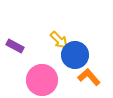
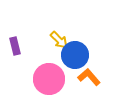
purple rectangle: rotated 48 degrees clockwise
pink circle: moved 7 px right, 1 px up
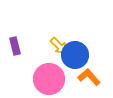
yellow arrow: moved 6 px down
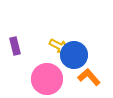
yellow arrow: rotated 18 degrees counterclockwise
blue circle: moved 1 px left
pink circle: moved 2 px left
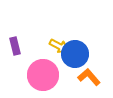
blue circle: moved 1 px right, 1 px up
pink circle: moved 4 px left, 4 px up
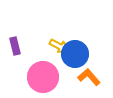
pink circle: moved 2 px down
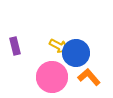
blue circle: moved 1 px right, 1 px up
pink circle: moved 9 px right
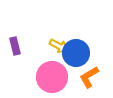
orange L-shape: rotated 80 degrees counterclockwise
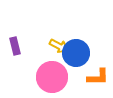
orange L-shape: moved 9 px right; rotated 150 degrees counterclockwise
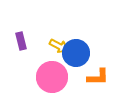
purple rectangle: moved 6 px right, 5 px up
